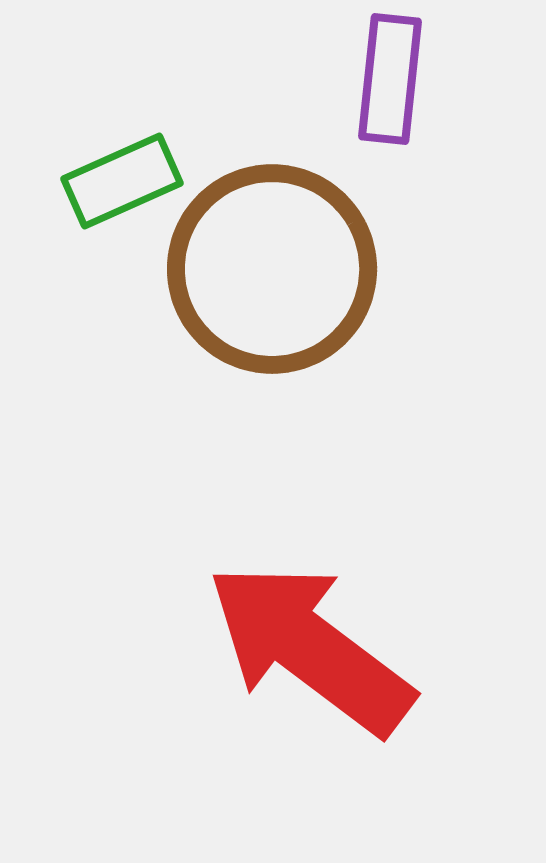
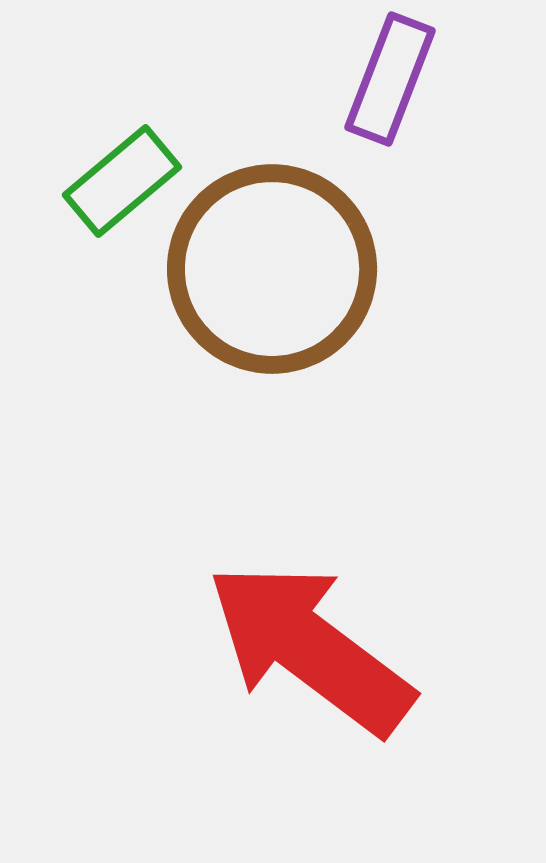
purple rectangle: rotated 15 degrees clockwise
green rectangle: rotated 16 degrees counterclockwise
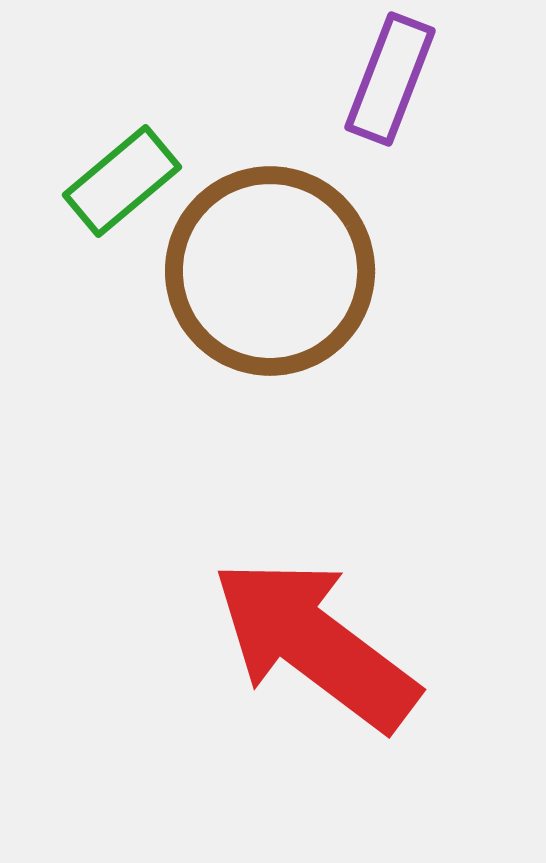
brown circle: moved 2 px left, 2 px down
red arrow: moved 5 px right, 4 px up
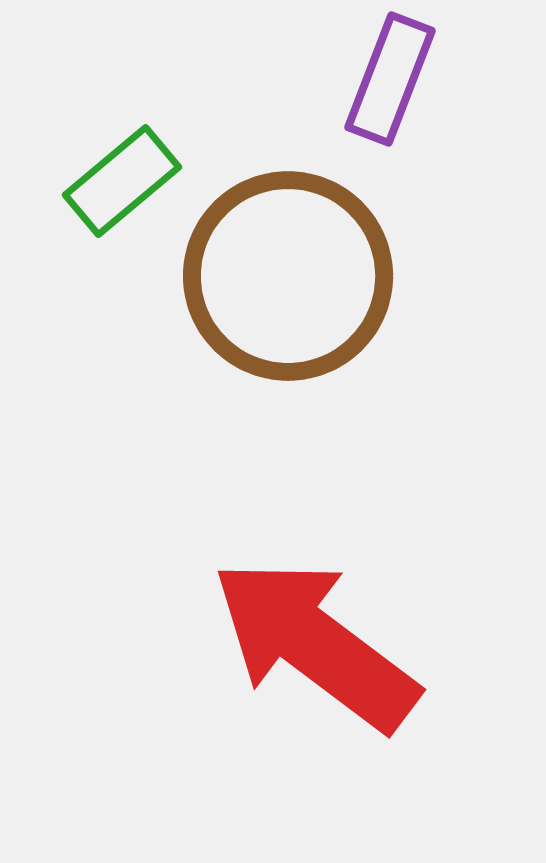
brown circle: moved 18 px right, 5 px down
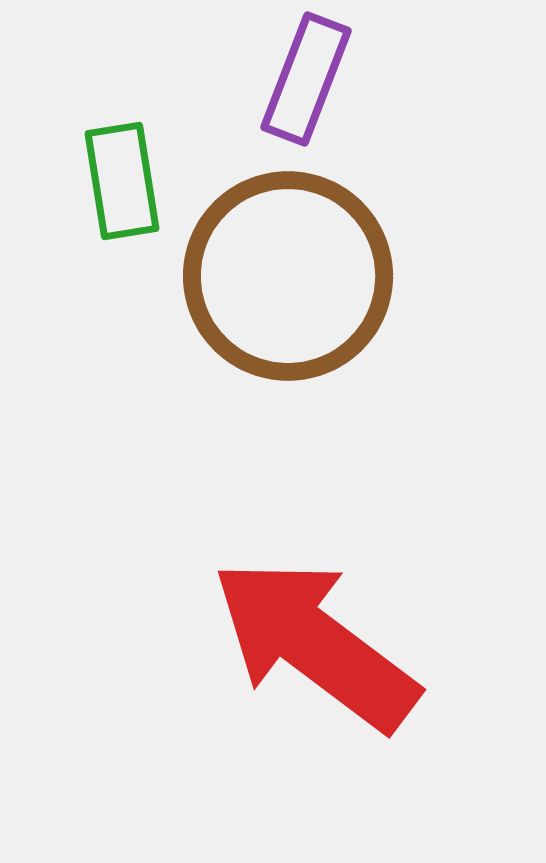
purple rectangle: moved 84 px left
green rectangle: rotated 59 degrees counterclockwise
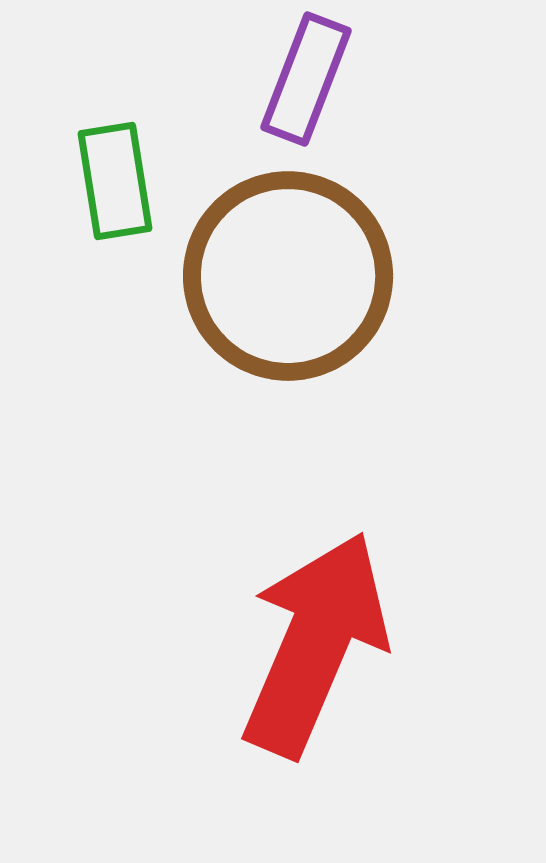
green rectangle: moved 7 px left
red arrow: rotated 76 degrees clockwise
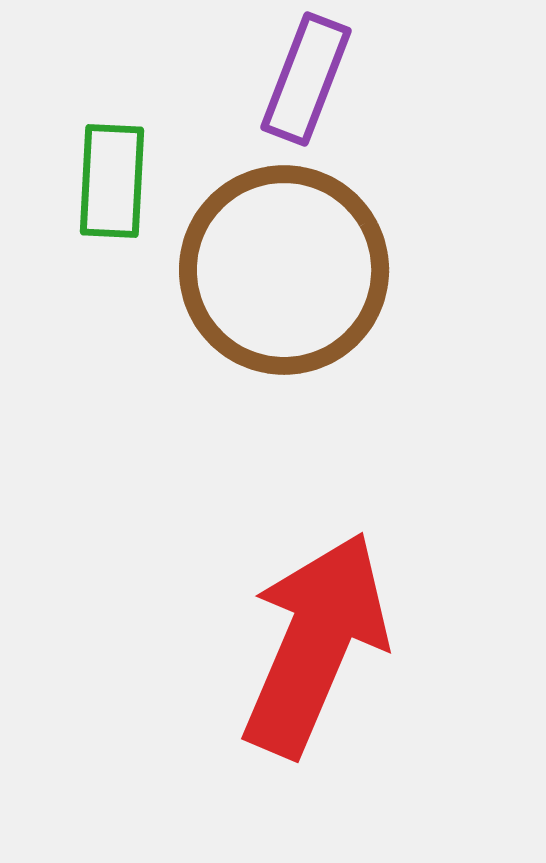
green rectangle: moved 3 px left; rotated 12 degrees clockwise
brown circle: moved 4 px left, 6 px up
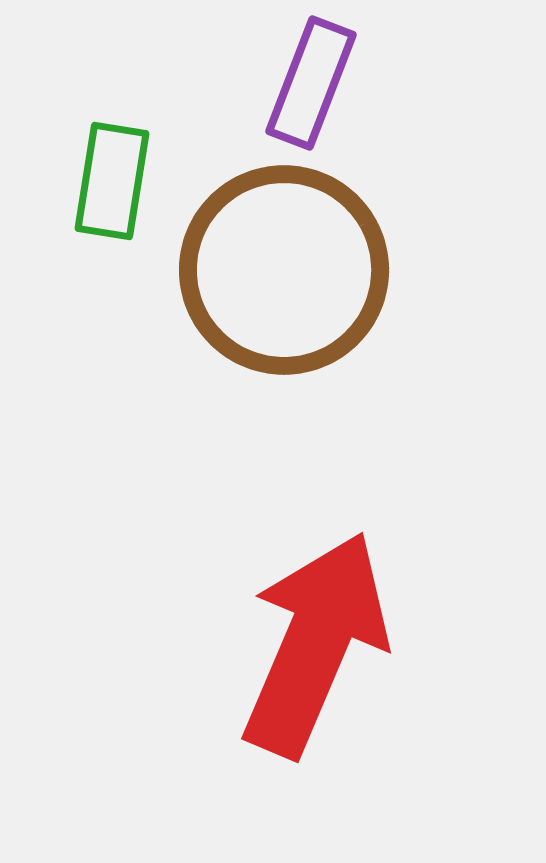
purple rectangle: moved 5 px right, 4 px down
green rectangle: rotated 6 degrees clockwise
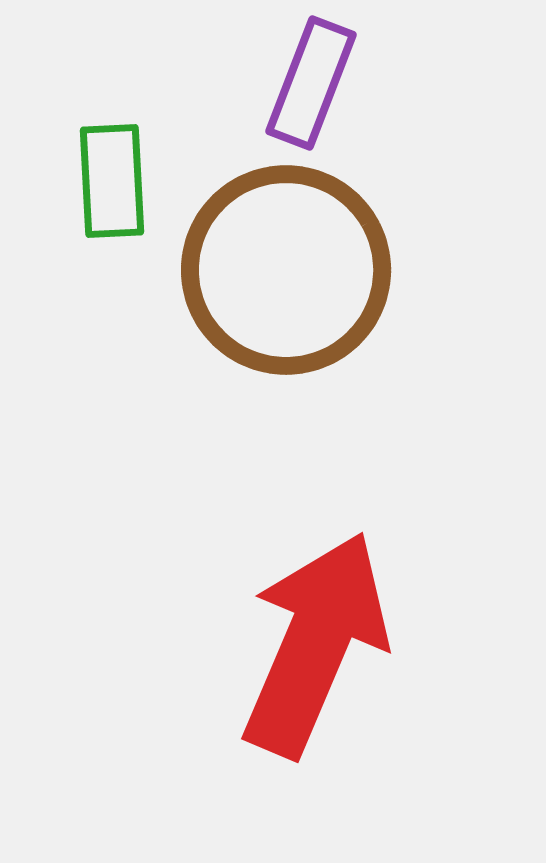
green rectangle: rotated 12 degrees counterclockwise
brown circle: moved 2 px right
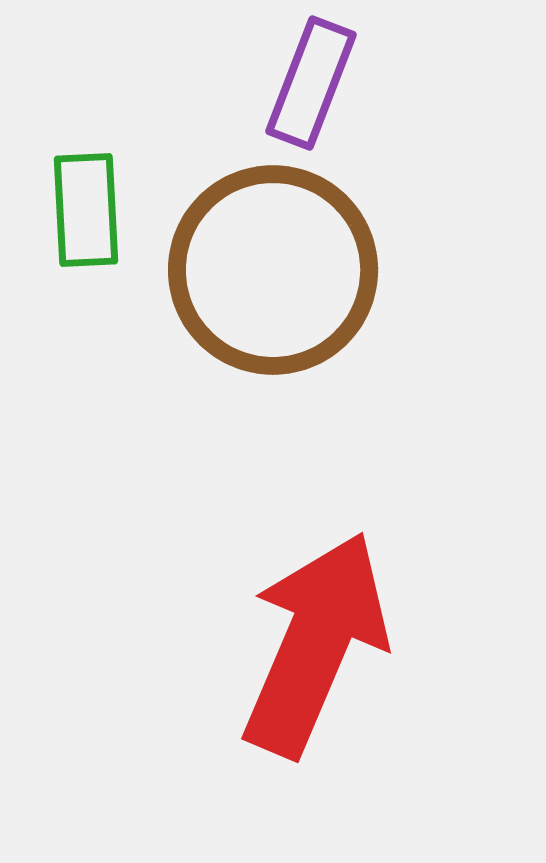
green rectangle: moved 26 px left, 29 px down
brown circle: moved 13 px left
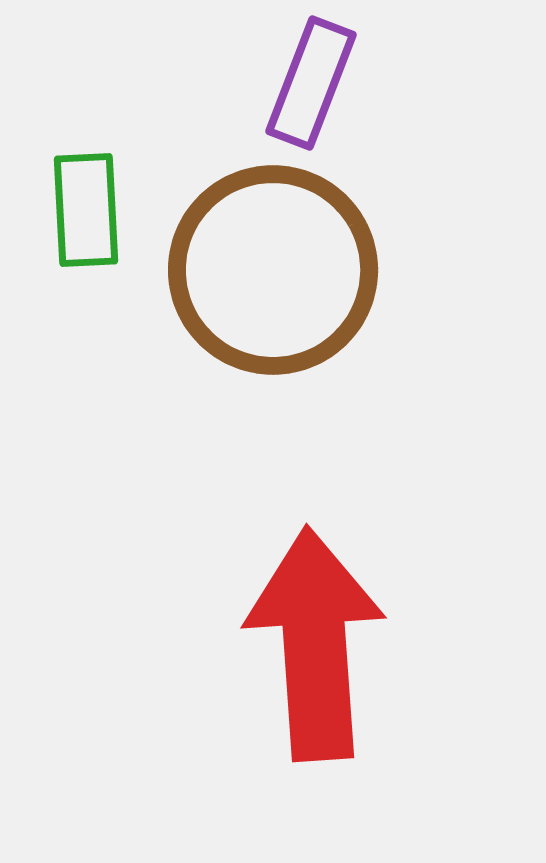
red arrow: rotated 27 degrees counterclockwise
